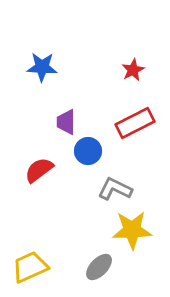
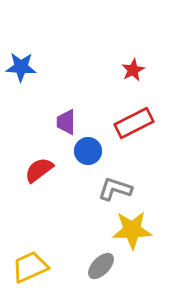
blue star: moved 21 px left
red rectangle: moved 1 px left
gray L-shape: rotated 8 degrees counterclockwise
gray ellipse: moved 2 px right, 1 px up
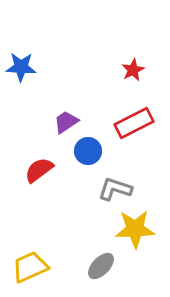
purple trapezoid: rotated 56 degrees clockwise
yellow star: moved 3 px right, 1 px up
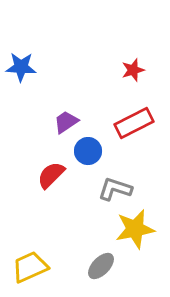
red star: rotated 10 degrees clockwise
red semicircle: moved 12 px right, 5 px down; rotated 8 degrees counterclockwise
yellow star: rotated 9 degrees counterclockwise
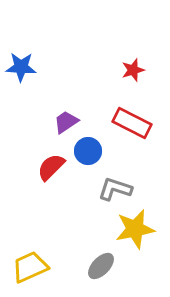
red rectangle: moved 2 px left; rotated 54 degrees clockwise
red semicircle: moved 8 px up
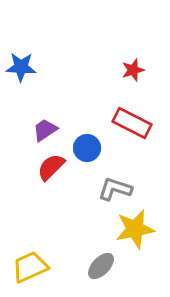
purple trapezoid: moved 21 px left, 8 px down
blue circle: moved 1 px left, 3 px up
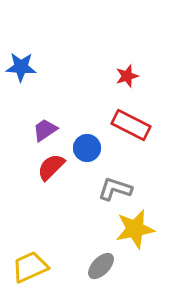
red star: moved 6 px left, 6 px down
red rectangle: moved 1 px left, 2 px down
